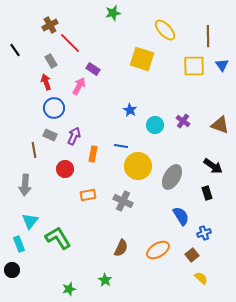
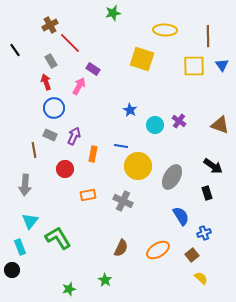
yellow ellipse at (165, 30): rotated 45 degrees counterclockwise
purple cross at (183, 121): moved 4 px left
cyan rectangle at (19, 244): moved 1 px right, 3 px down
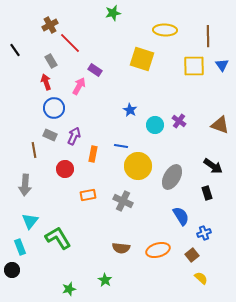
purple rectangle at (93, 69): moved 2 px right, 1 px down
brown semicircle at (121, 248): rotated 72 degrees clockwise
orange ellipse at (158, 250): rotated 15 degrees clockwise
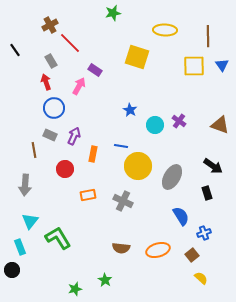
yellow square at (142, 59): moved 5 px left, 2 px up
green star at (69, 289): moved 6 px right
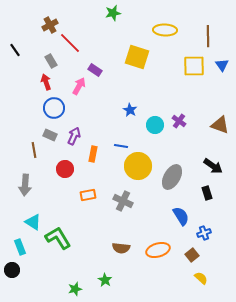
cyan triangle at (30, 221): moved 3 px right, 1 px down; rotated 36 degrees counterclockwise
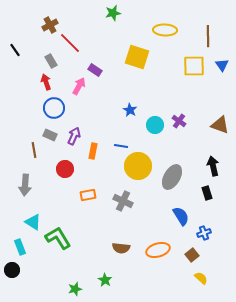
orange rectangle at (93, 154): moved 3 px up
black arrow at (213, 166): rotated 138 degrees counterclockwise
